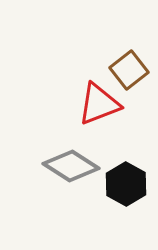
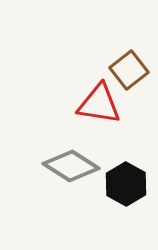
red triangle: rotated 30 degrees clockwise
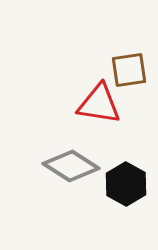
brown square: rotated 30 degrees clockwise
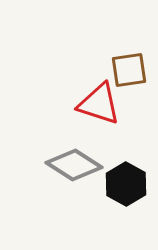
red triangle: rotated 9 degrees clockwise
gray diamond: moved 3 px right, 1 px up
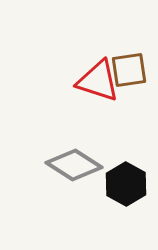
red triangle: moved 1 px left, 23 px up
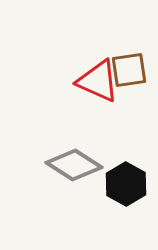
red triangle: rotated 6 degrees clockwise
